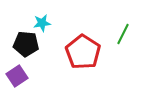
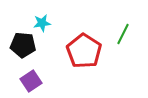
black pentagon: moved 3 px left, 1 px down
red pentagon: moved 1 px right, 1 px up
purple square: moved 14 px right, 5 px down
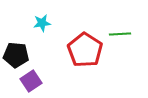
green line: moved 3 px left; rotated 60 degrees clockwise
black pentagon: moved 7 px left, 10 px down
red pentagon: moved 1 px right, 1 px up
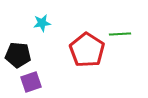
red pentagon: moved 2 px right
black pentagon: moved 2 px right
purple square: moved 1 px down; rotated 15 degrees clockwise
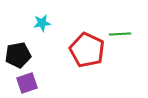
red pentagon: rotated 8 degrees counterclockwise
black pentagon: rotated 15 degrees counterclockwise
purple square: moved 4 px left, 1 px down
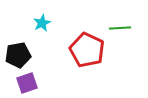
cyan star: rotated 18 degrees counterclockwise
green line: moved 6 px up
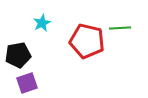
red pentagon: moved 9 px up; rotated 12 degrees counterclockwise
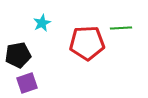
green line: moved 1 px right
red pentagon: moved 2 px down; rotated 16 degrees counterclockwise
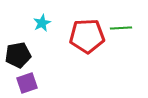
red pentagon: moved 7 px up
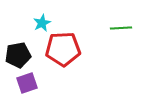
red pentagon: moved 24 px left, 13 px down
